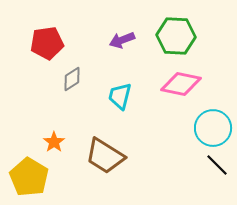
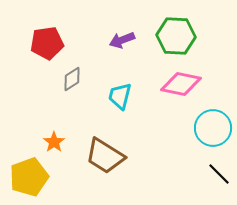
black line: moved 2 px right, 9 px down
yellow pentagon: rotated 21 degrees clockwise
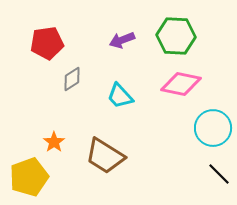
cyan trapezoid: rotated 56 degrees counterclockwise
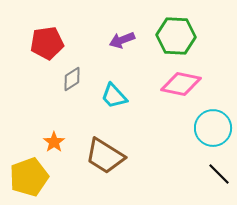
cyan trapezoid: moved 6 px left
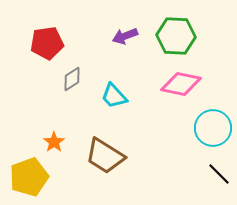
purple arrow: moved 3 px right, 4 px up
